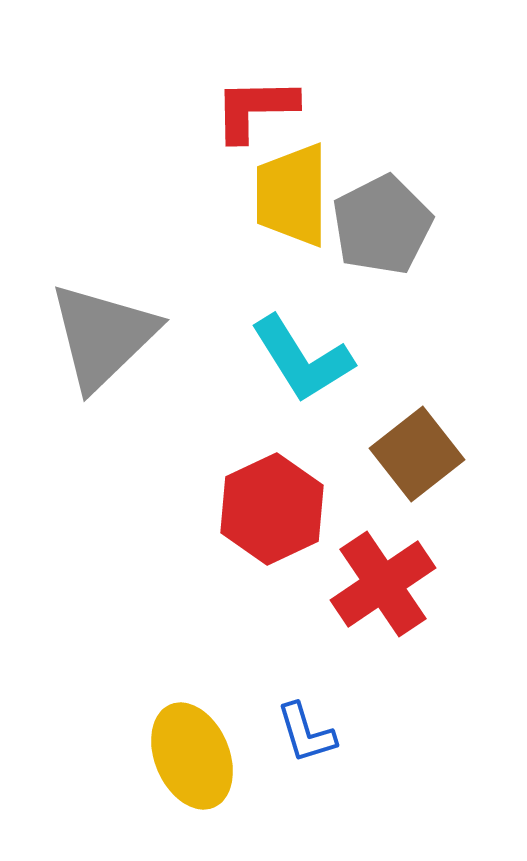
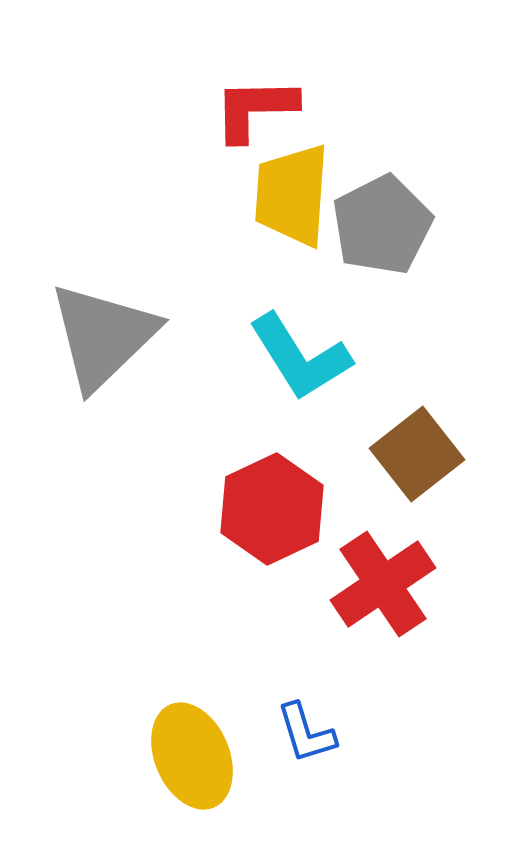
yellow trapezoid: rotated 4 degrees clockwise
cyan L-shape: moved 2 px left, 2 px up
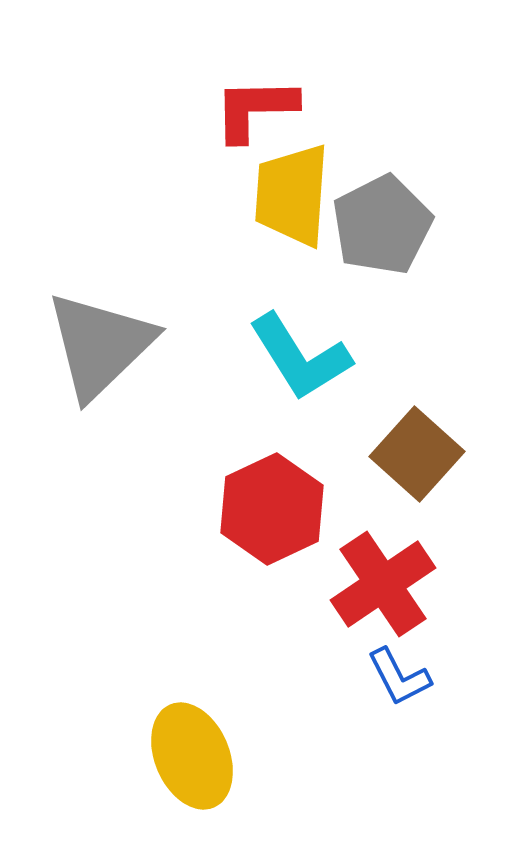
gray triangle: moved 3 px left, 9 px down
brown square: rotated 10 degrees counterclockwise
blue L-shape: moved 93 px right, 56 px up; rotated 10 degrees counterclockwise
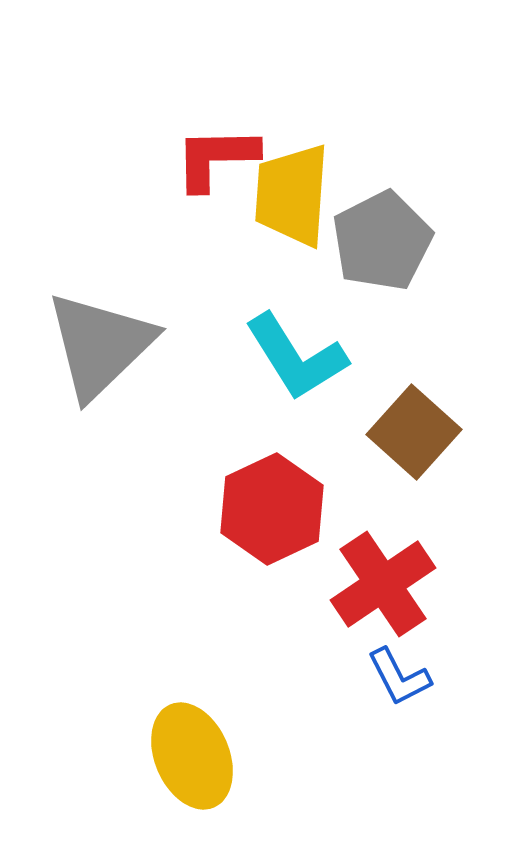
red L-shape: moved 39 px left, 49 px down
gray pentagon: moved 16 px down
cyan L-shape: moved 4 px left
brown square: moved 3 px left, 22 px up
